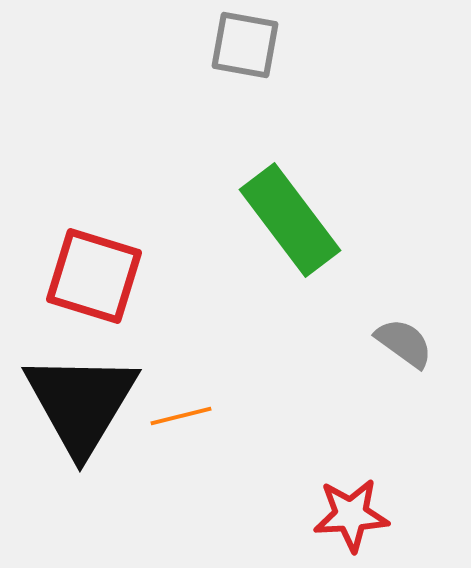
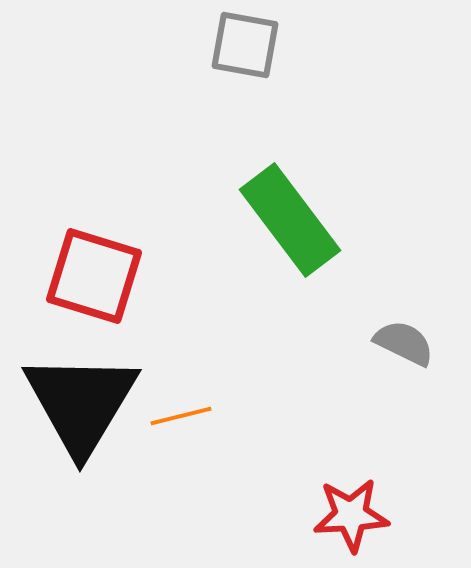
gray semicircle: rotated 10 degrees counterclockwise
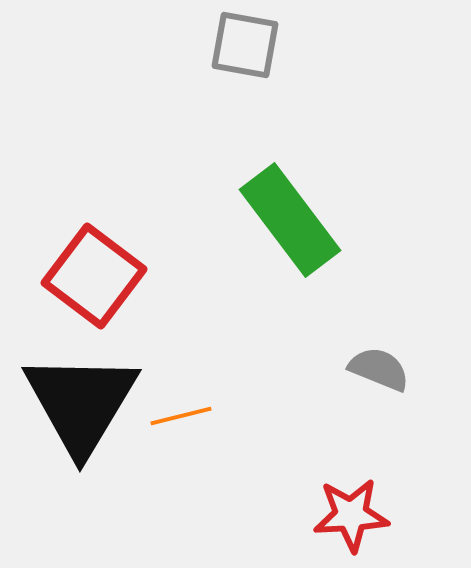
red square: rotated 20 degrees clockwise
gray semicircle: moved 25 px left, 26 px down; rotated 4 degrees counterclockwise
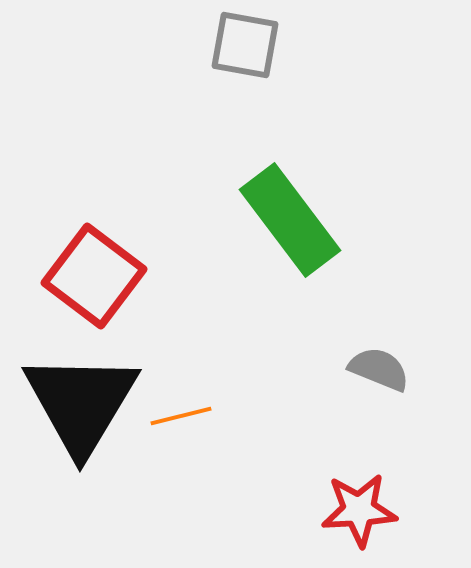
red star: moved 8 px right, 5 px up
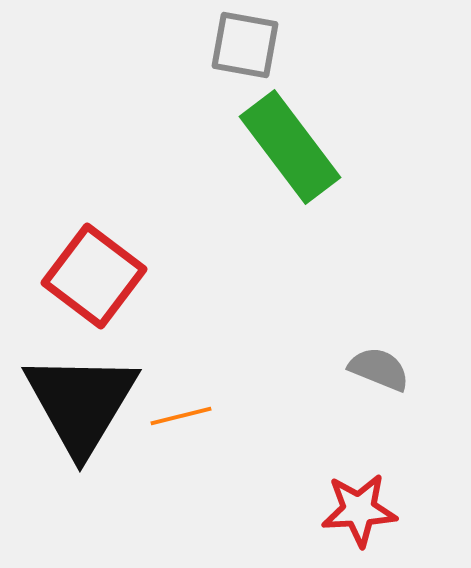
green rectangle: moved 73 px up
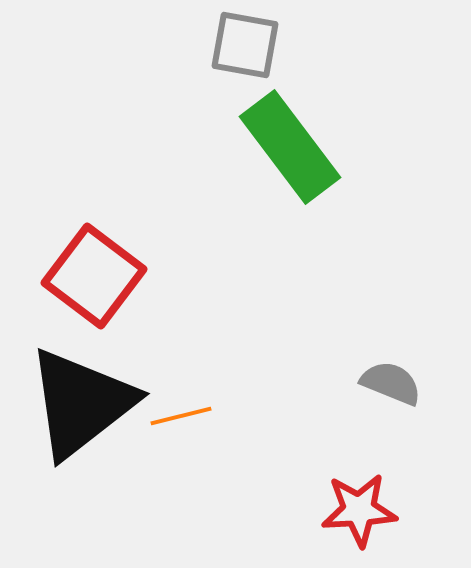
gray semicircle: moved 12 px right, 14 px down
black triangle: rotated 21 degrees clockwise
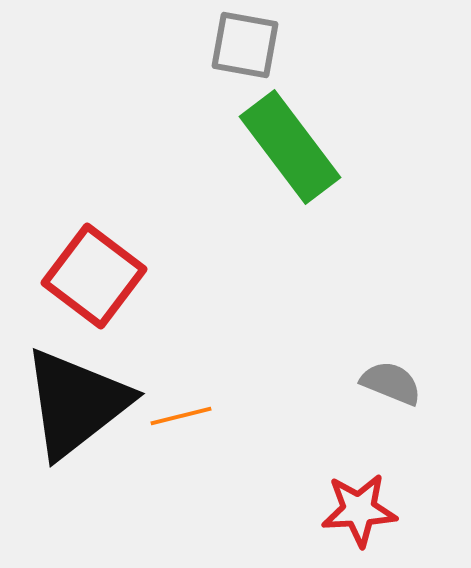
black triangle: moved 5 px left
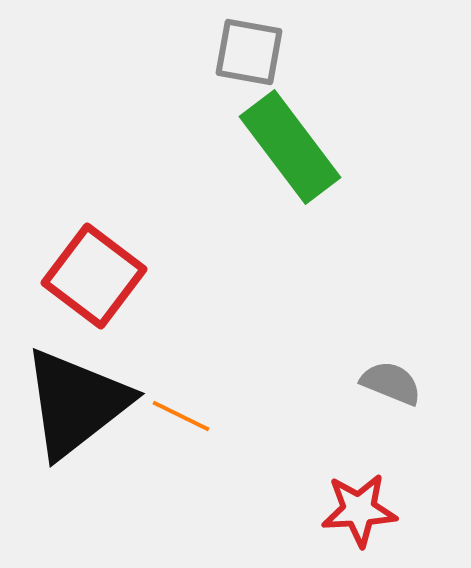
gray square: moved 4 px right, 7 px down
orange line: rotated 40 degrees clockwise
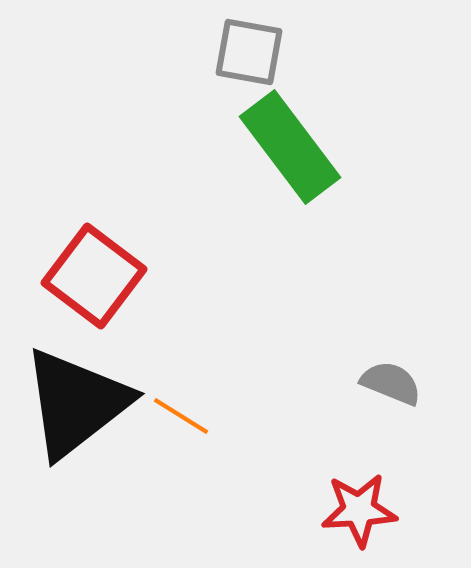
orange line: rotated 6 degrees clockwise
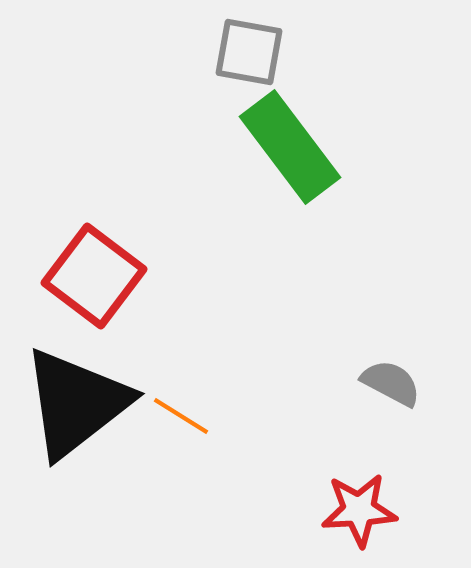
gray semicircle: rotated 6 degrees clockwise
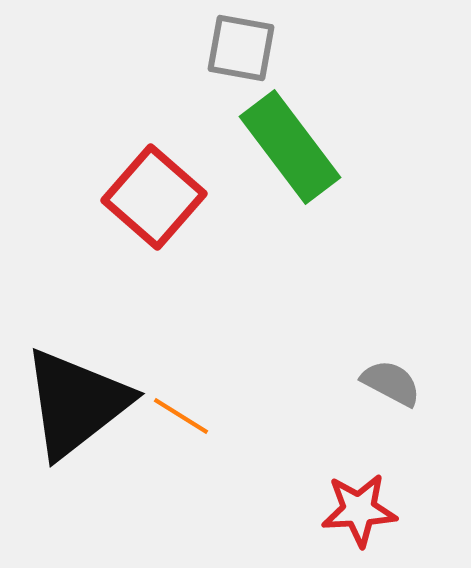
gray square: moved 8 px left, 4 px up
red square: moved 60 px right, 79 px up; rotated 4 degrees clockwise
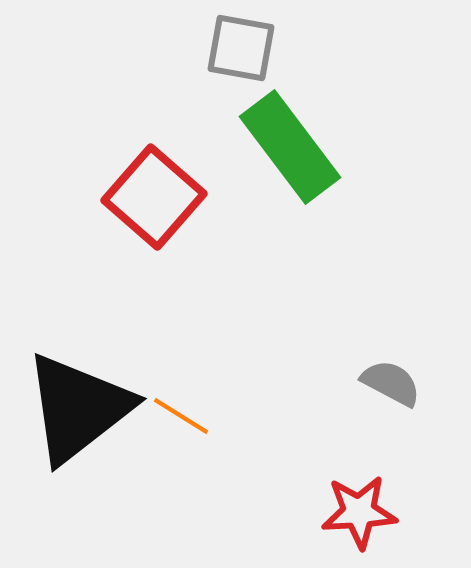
black triangle: moved 2 px right, 5 px down
red star: moved 2 px down
